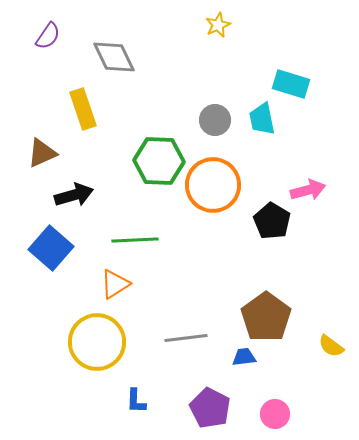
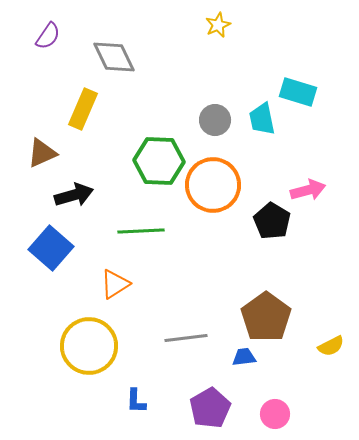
cyan rectangle: moved 7 px right, 8 px down
yellow rectangle: rotated 42 degrees clockwise
green line: moved 6 px right, 9 px up
yellow circle: moved 8 px left, 4 px down
yellow semicircle: rotated 64 degrees counterclockwise
purple pentagon: rotated 15 degrees clockwise
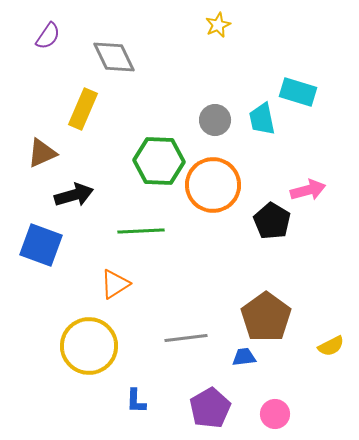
blue square: moved 10 px left, 3 px up; rotated 21 degrees counterclockwise
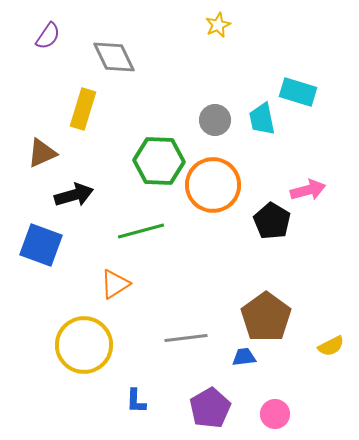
yellow rectangle: rotated 6 degrees counterclockwise
green line: rotated 12 degrees counterclockwise
yellow circle: moved 5 px left, 1 px up
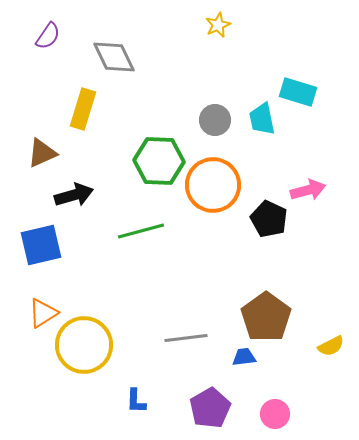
black pentagon: moved 3 px left, 2 px up; rotated 6 degrees counterclockwise
blue square: rotated 33 degrees counterclockwise
orange triangle: moved 72 px left, 29 px down
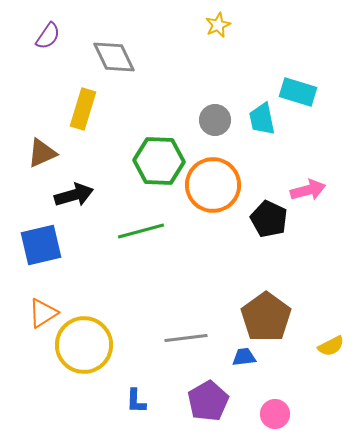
purple pentagon: moved 2 px left, 7 px up
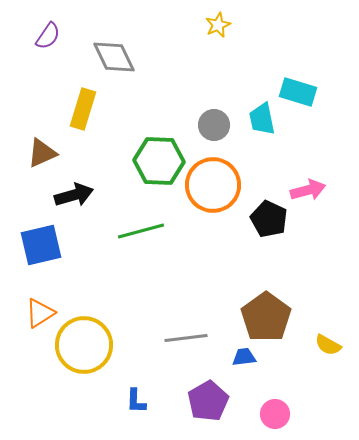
gray circle: moved 1 px left, 5 px down
orange triangle: moved 3 px left
yellow semicircle: moved 3 px left, 1 px up; rotated 56 degrees clockwise
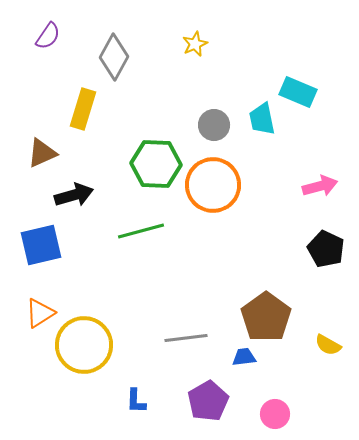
yellow star: moved 23 px left, 19 px down
gray diamond: rotated 54 degrees clockwise
cyan rectangle: rotated 6 degrees clockwise
green hexagon: moved 3 px left, 3 px down
pink arrow: moved 12 px right, 4 px up
black pentagon: moved 57 px right, 30 px down
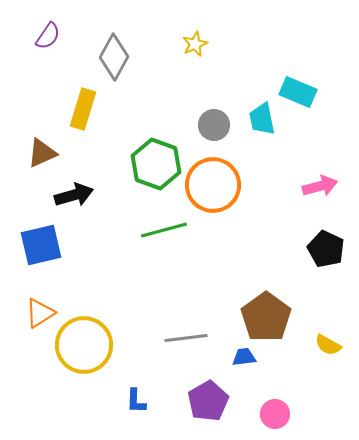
green hexagon: rotated 18 degrees clockwise
green line: moved 23 px right, 1 px up
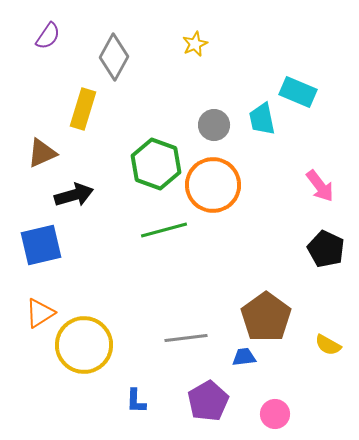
pink arrow: rotated 68 degrees clockwise
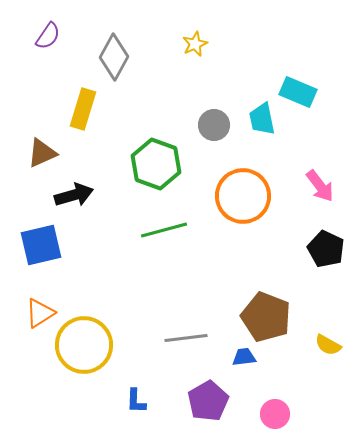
orange circle: moved 30 px right, 11 px down
brown pentagon: rotated 15 degrees counterclockwise
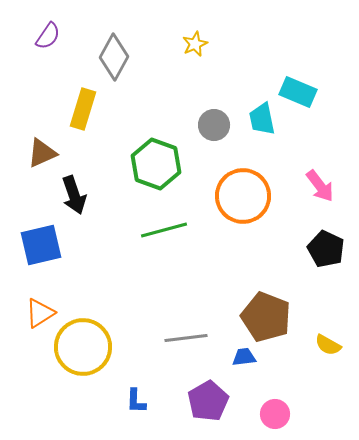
black arrow: rotated 87 degrees clockwise
yellow circle: moved 1 px left, 2 px down
